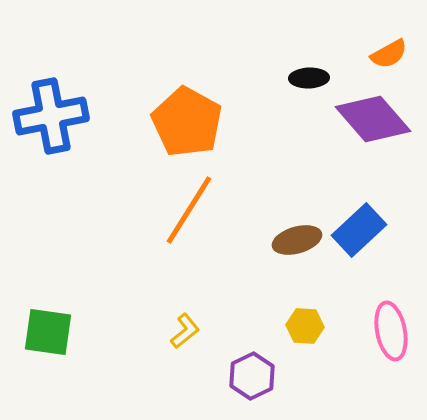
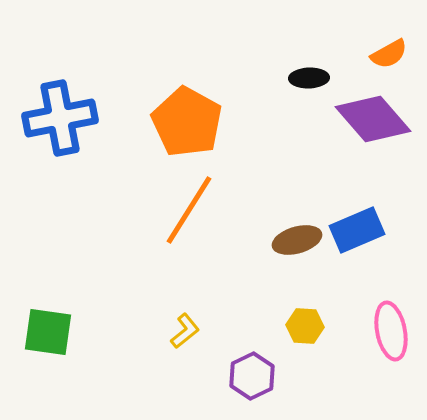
blue cross: moved 9 px right, 2 px down
blue rectangle: moved 2 px left; rotated 20 degrees clockwise
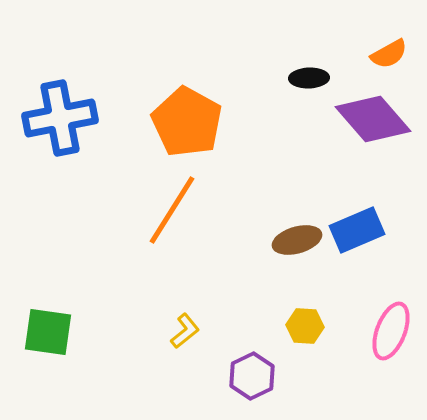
orange line: moved 17 px left
pink ellipse: rotated 32 degrees clockwise
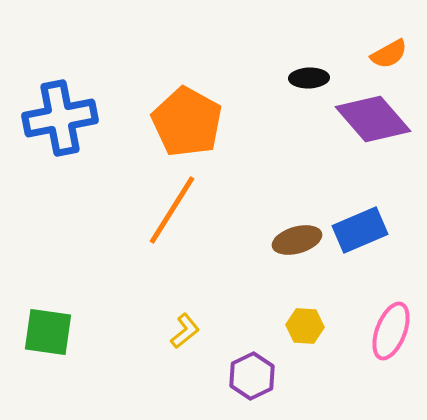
blue rectangle: moved 3 px right
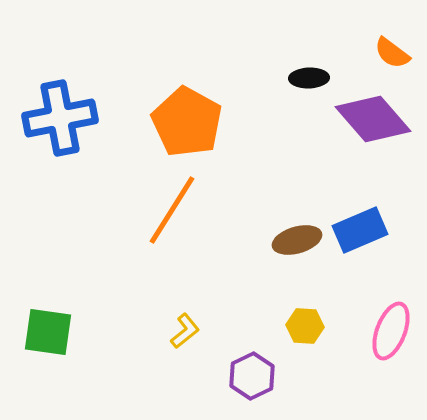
orange semicircle: moved 3 px right, 1 px up; rotated 66 degrees clockwise
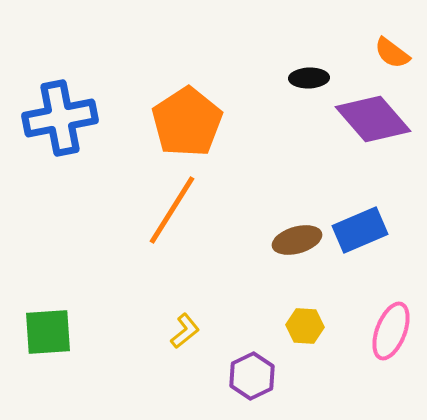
orange pentagon: rotated 10 degrees clockwise
green square: rotated 12 degrees counterclockwise
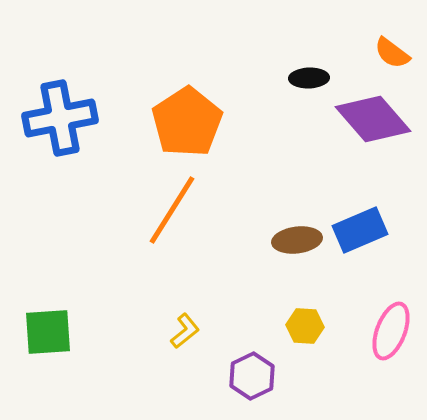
brown ellipse: rotated 9 degrees clockwise
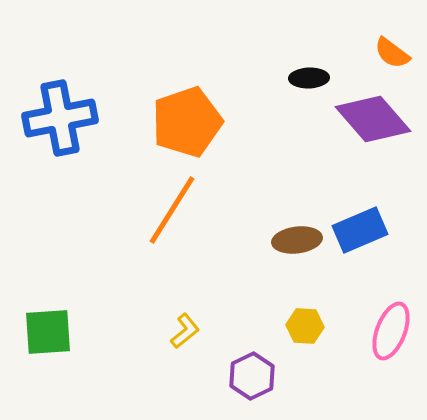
orange pentagon: rotated 14 degrees clockwise
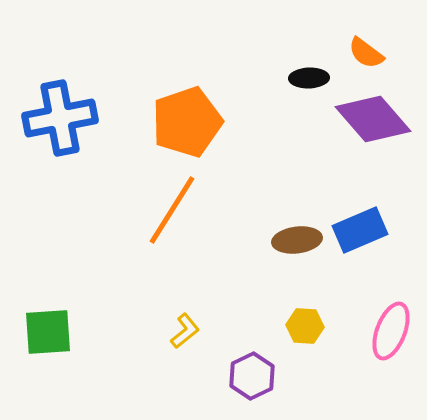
orange semicircle: moved 26 px left
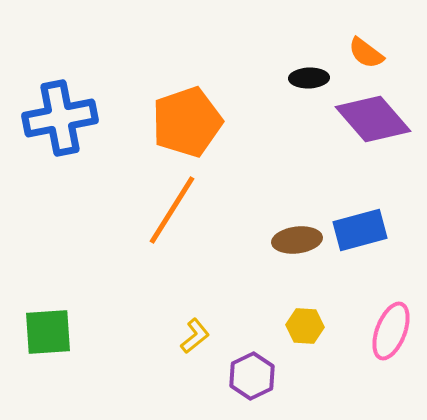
blue rectangle: rotated 8 degrees clockwise
yellow L-shape: moved 10 px right, 5 px down
